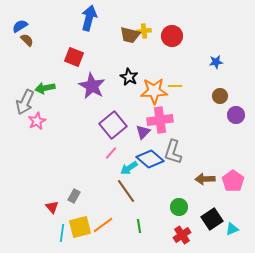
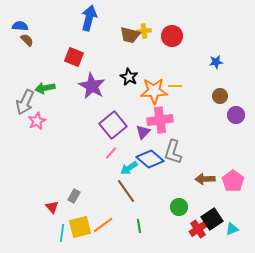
blue semicircle: rotated 35 degrees clockwise
red cross: moved 16 px right, 6 px up
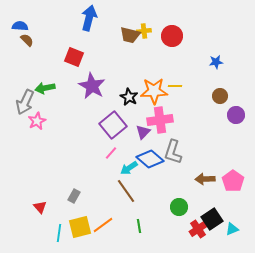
black star: moved 20 px down
red triangle: moved 12 px left
cyan line: moved 3 px left
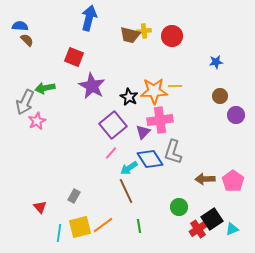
blue diamond: rotated 16 degrees clockwise
brown line: rotated 10 degrees clockwise
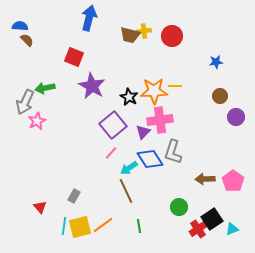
purple circle: moved 2 px down
cyan line: moved 5 px right, 7 px up
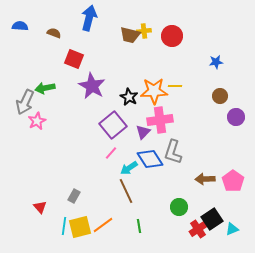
brown semicircle: moved 27 px right, 7 px up; rotated 24 degrees counterclockwise
red square: moved 2 px down
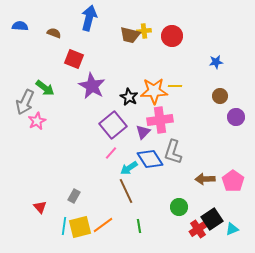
green arrow: rotated 132 degrees counterclockwise
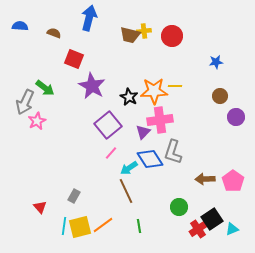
purple square: moved 5 px left
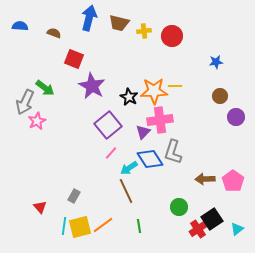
brown trapezoid: moved 11 px left, 12 px up
cyan triangle: moved 5 px right; rotated 16 degrees counterclockwise
